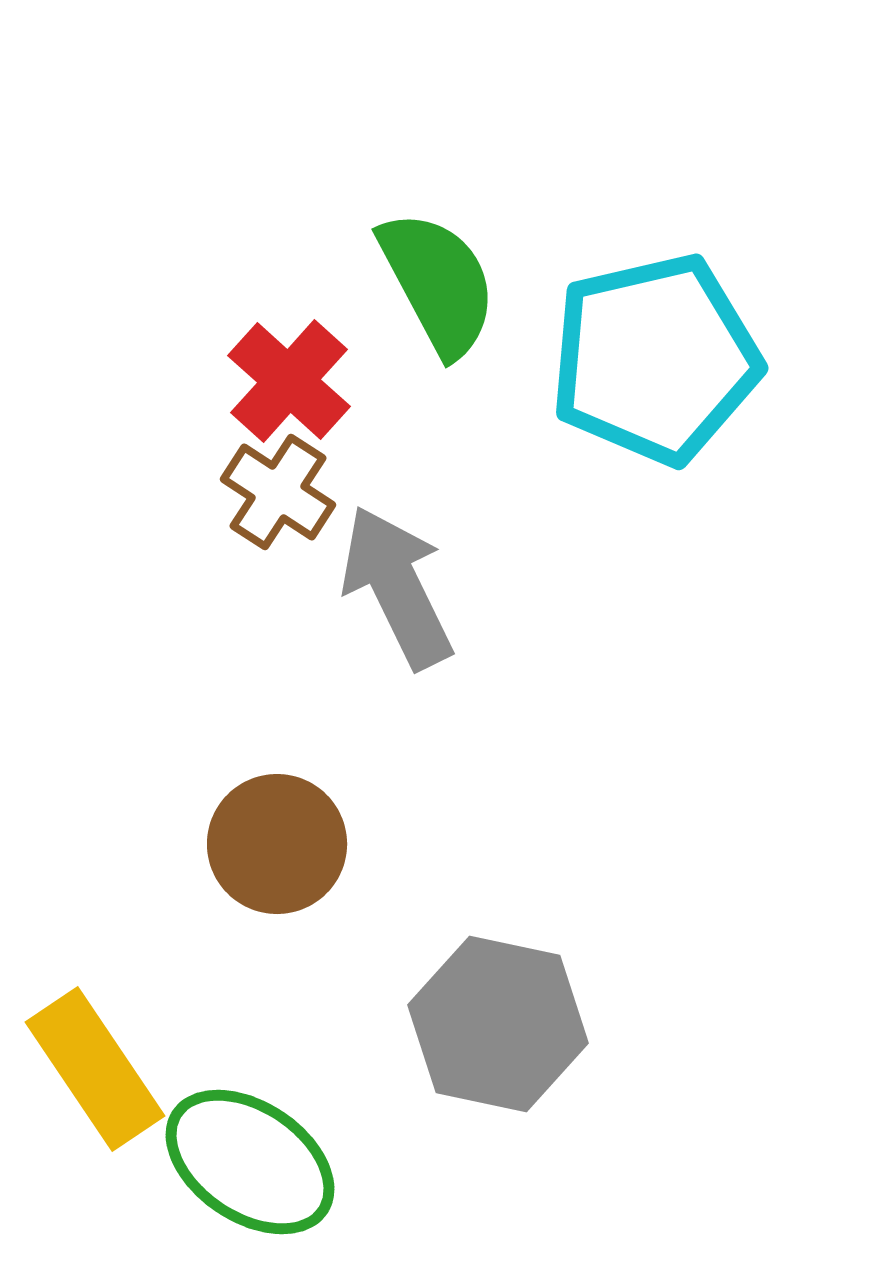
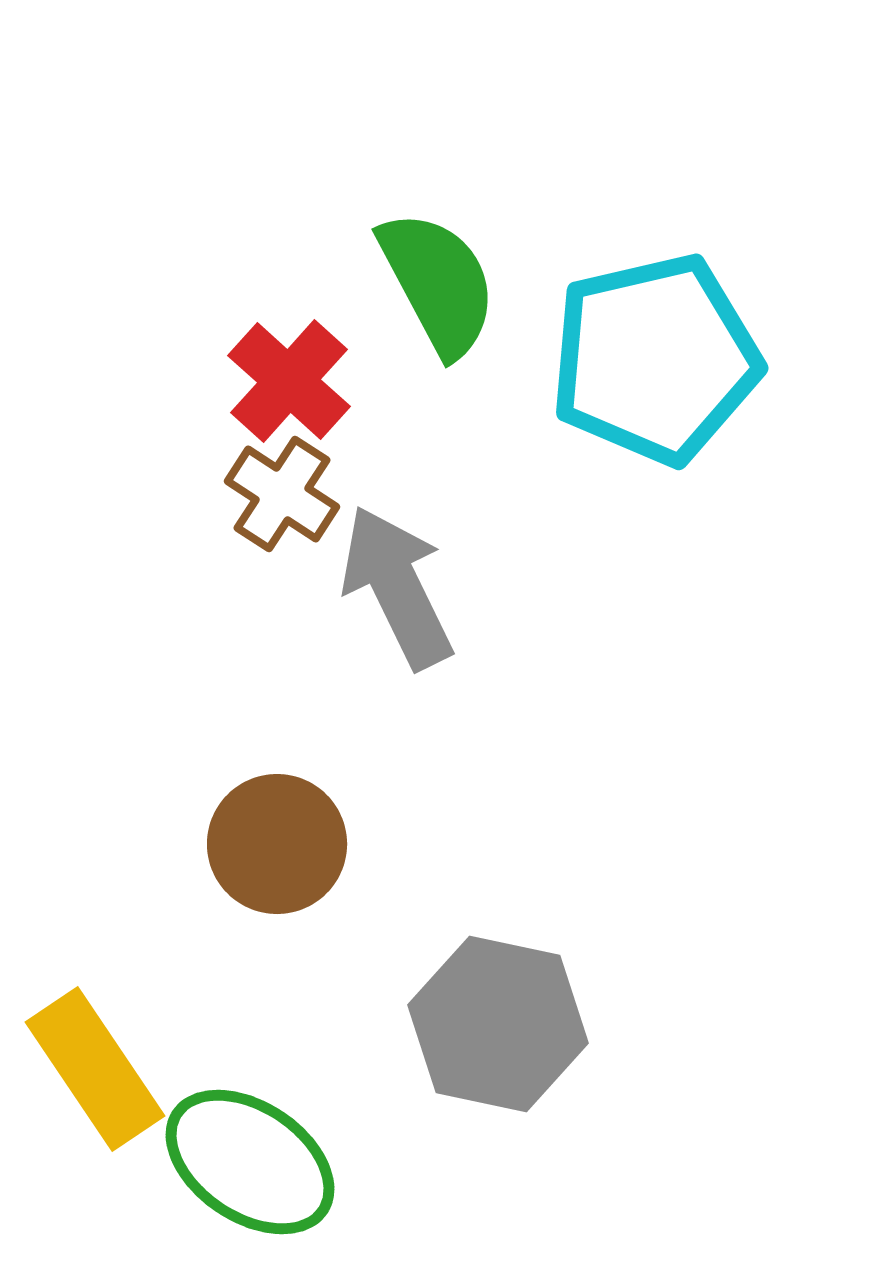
brown cross: moved 4 px right, 2 px down
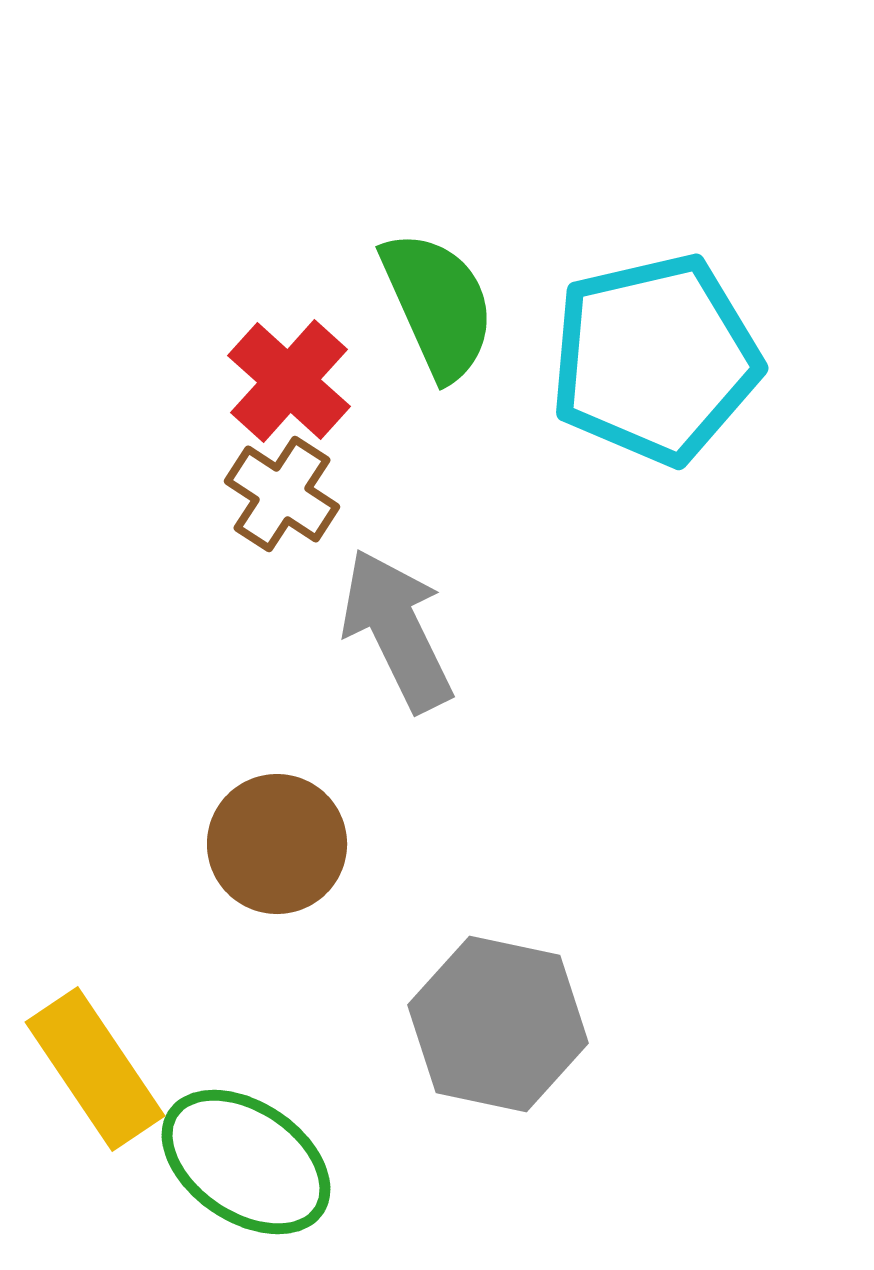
green semicircle: moved 22 px down; rotated 4 degrees clockwise
gray arrow: moved 43 px down
green ellipse: moved 4 px left
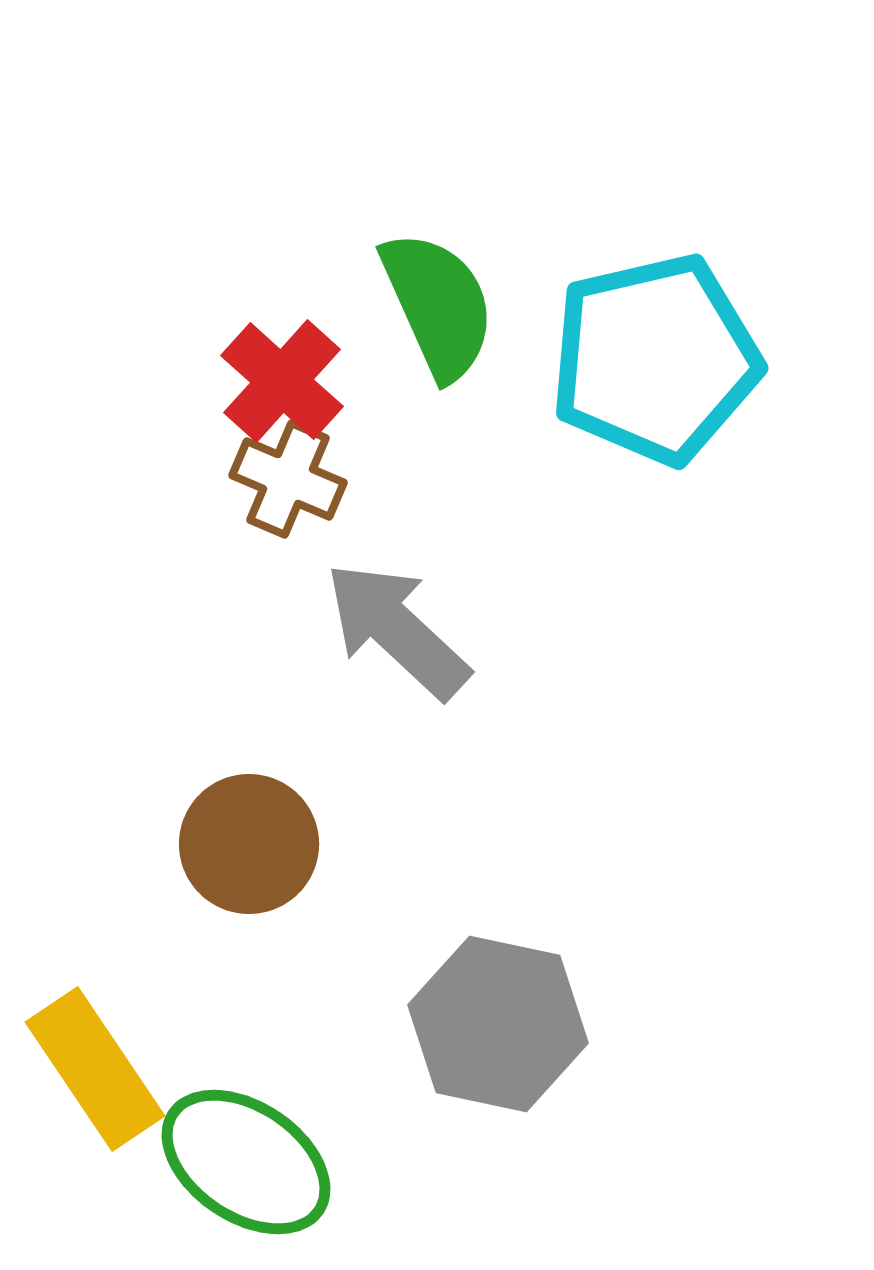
red cross: moved 7 px left
brown cross: moved 6 px right, 15 px up; rotated 10 degrees counterclockwise
gray arrow: rotated 21 degrees counterclockwise
brown circle: moved 28 px left
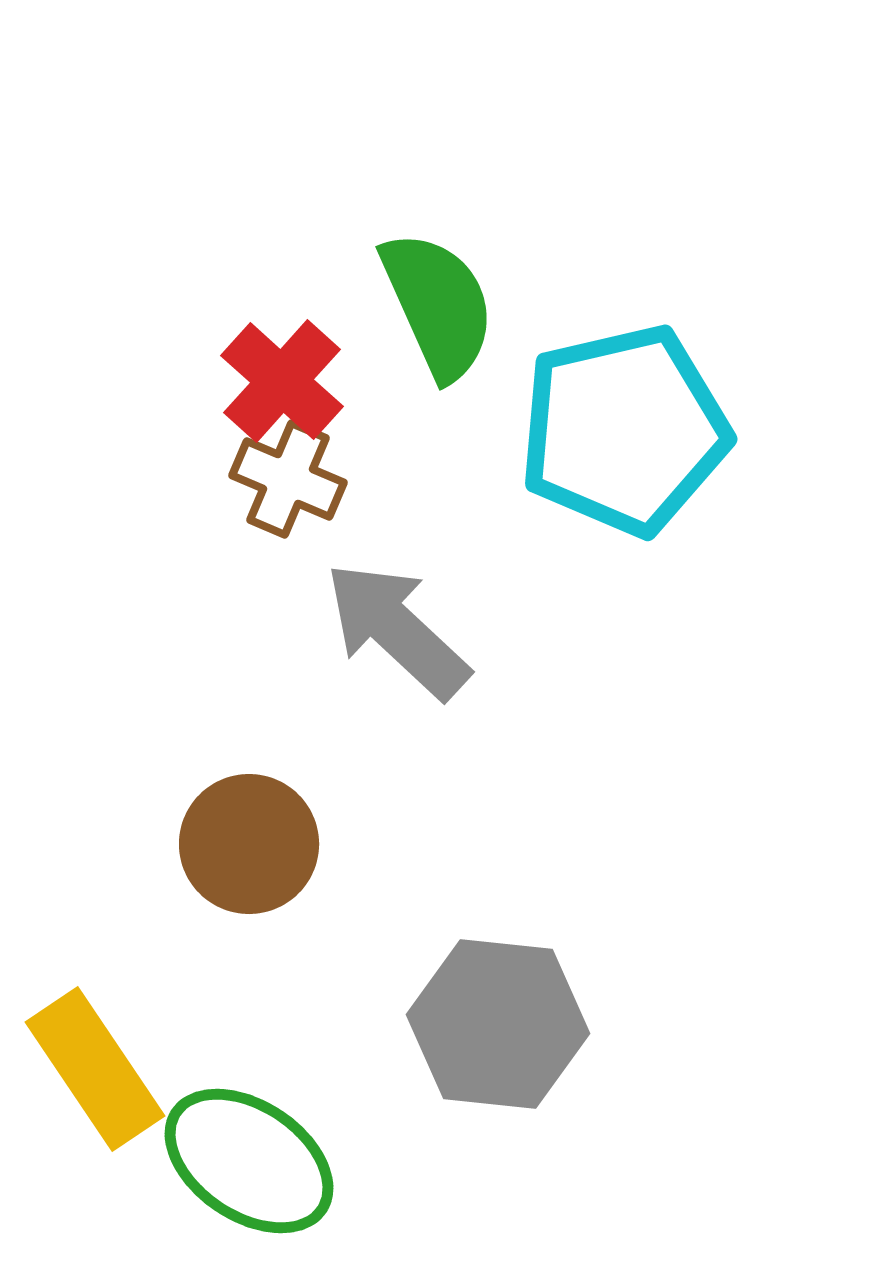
cyan pentagon: moved 31 px left, 71 px down
gray hexagon: rotated 6 degrees counterclockwise
green ellipse: moved 3 px right, 1 px up
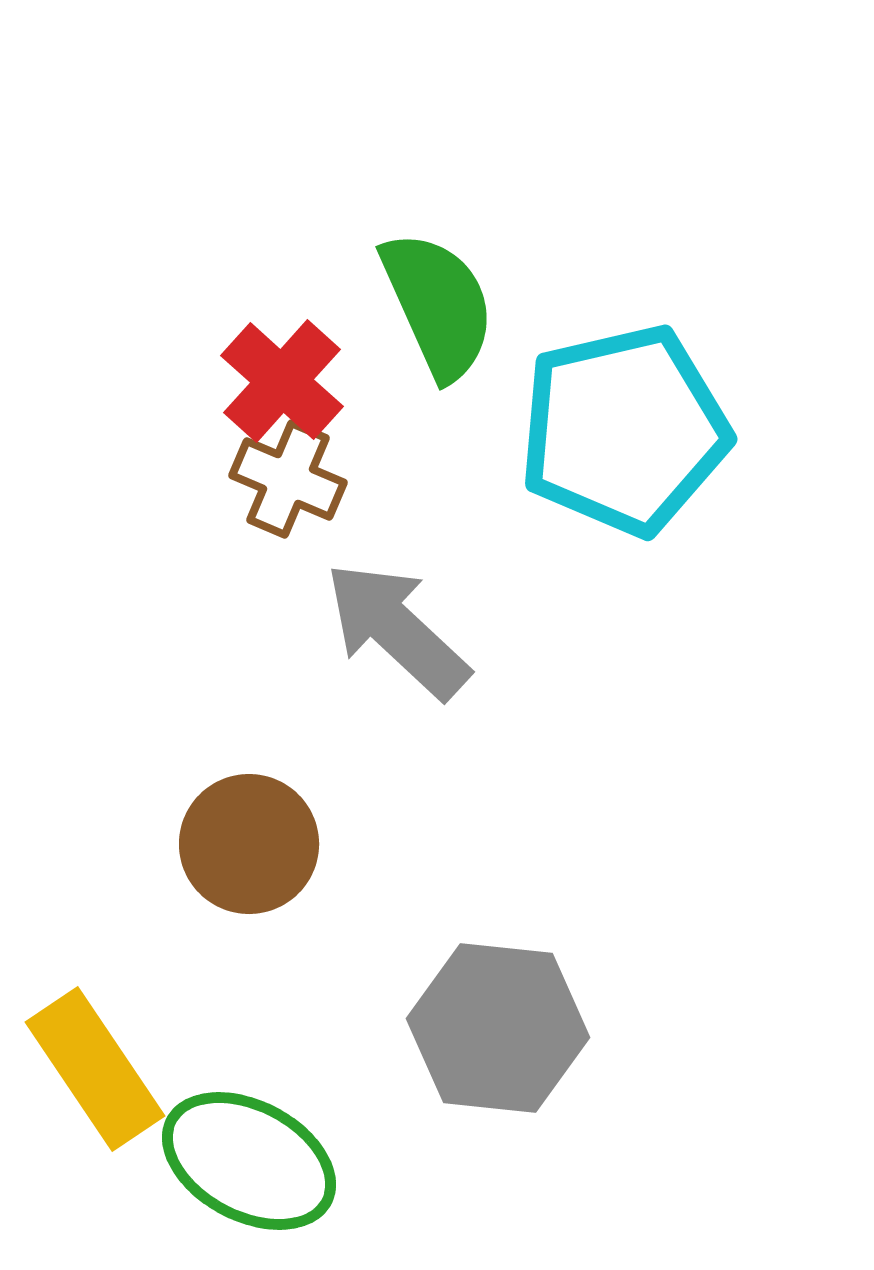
gray hexagon: moved 4 px down
green ellipse: rotated 6 degrees counterclockwise
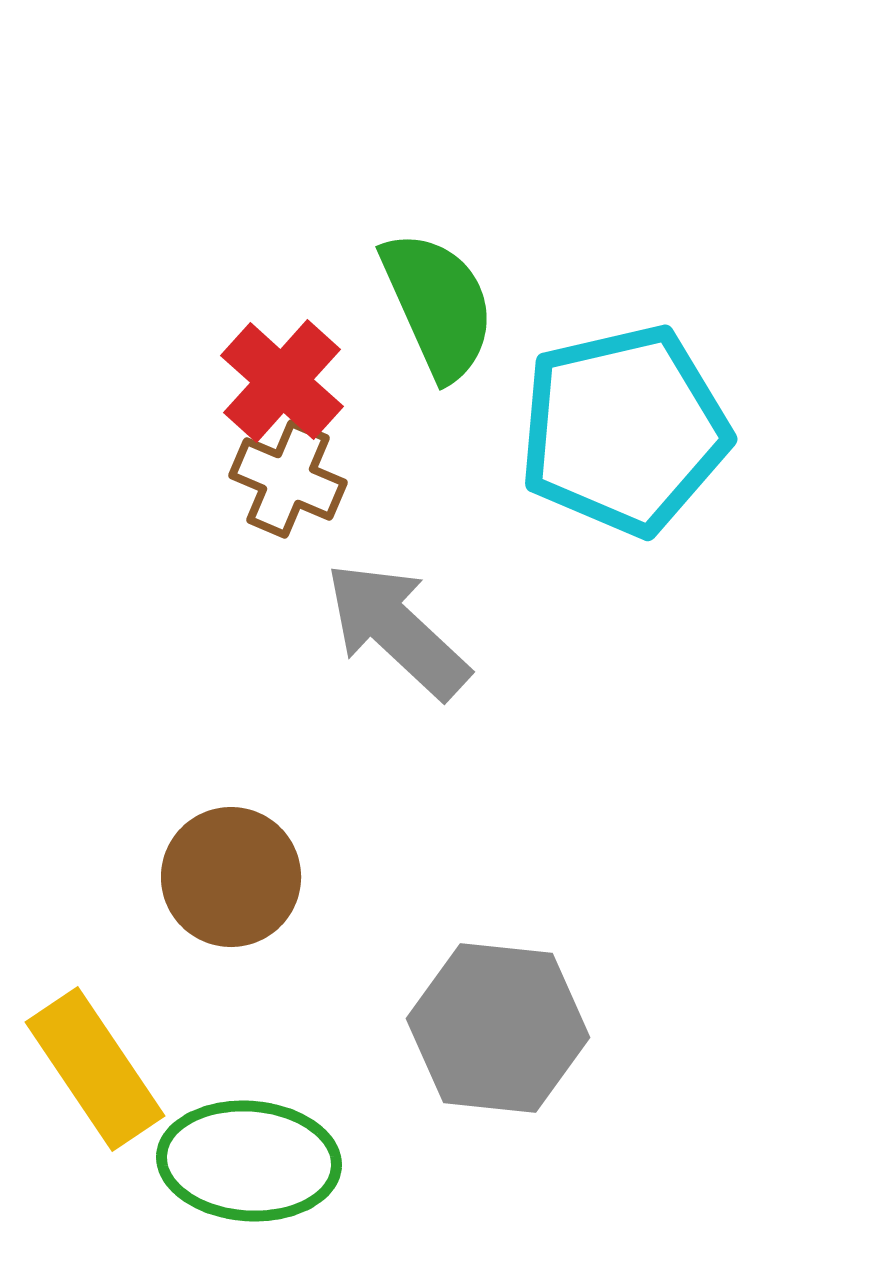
brown circle: moved 18 px left, 33 px down
green ellipse: rotated 24 degrees counterclockwise
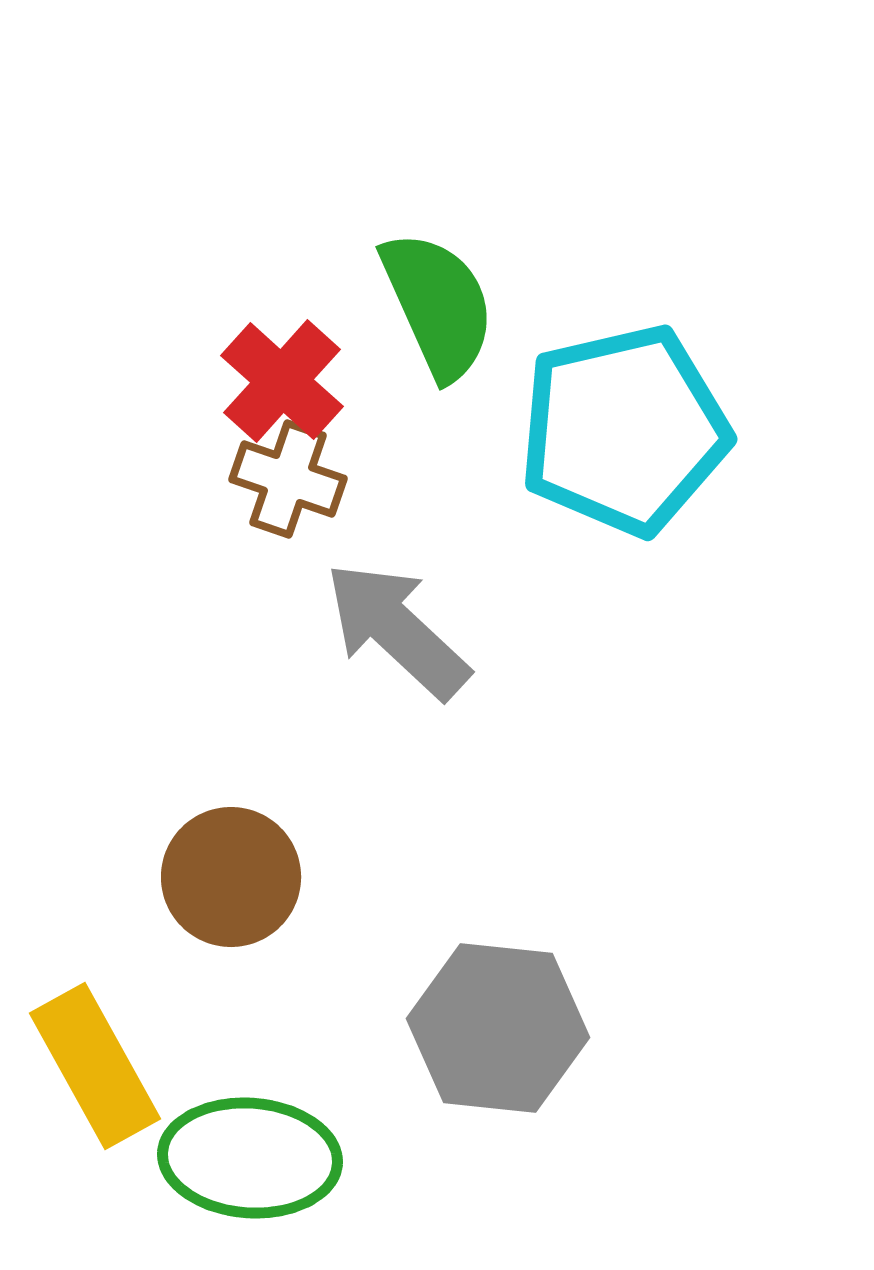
brown cross: rotated 4 degrees counterclockwise
yellow rectangle: moved 3 px up; rotated 5 degrees clockwise
green ellipse: moved 1 px right, 3 px up
